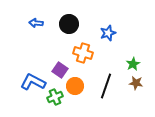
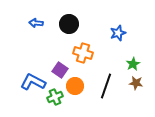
blue star: moved 10 px right
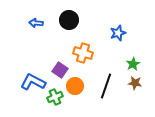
black circle: moved 4 px up
brown star: moved 1 px left
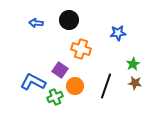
blue star: rotated 14 degrees clockwise
orange cross: moved 2 px left, 4 px up
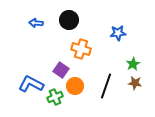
purple square: moved 1 px right
blue L-shape: moved 2 px left, 2 px down
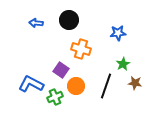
green star: moved 10 px left
orange circle: moved 1 px right
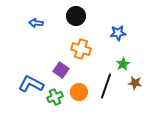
black circle: moved 7 px right, 4 px up
orange circle: moved 3 px right, 6 px down
